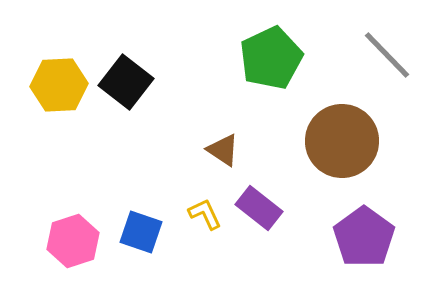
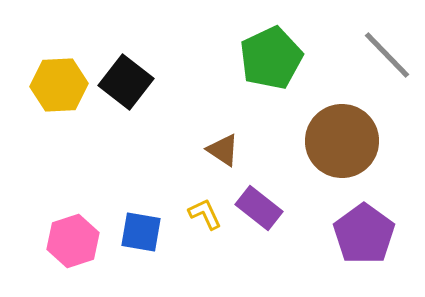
blue square: rotated 9 degrees counterclockwise
purple pentagon: moved 3 px up
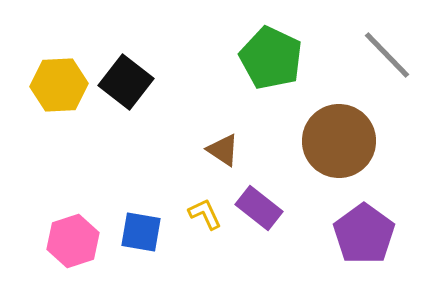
green pentagon: rotated 22 degrees counterclockwise
brown circle: moved 3 px left
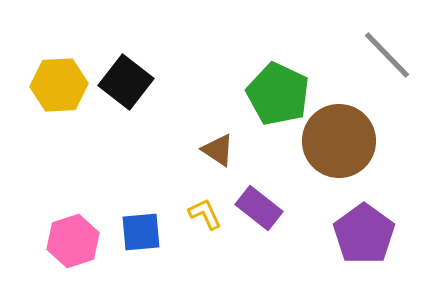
green pentagon: moved 7 px right, 36 px down
brown triangle: moved 5 px left
blue square: rotated 15 degrees counterclockwise
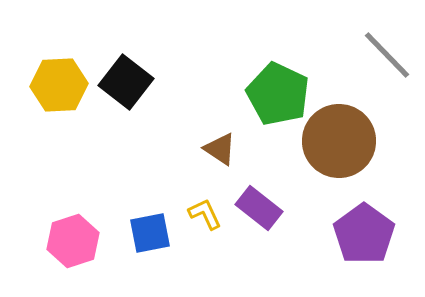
brown triangle: moved 2 px right, 1 px up
blue square: moved 9 px right, 1 px down; rotated 6 degrees counterclockwise
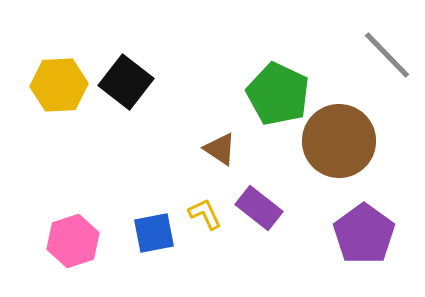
blue square: moved 4 px right
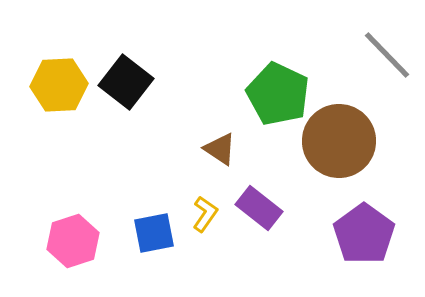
yellow L-shape: rotated 60 degrees clockwise
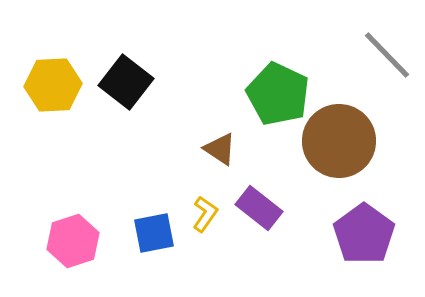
yellow hexagon: moved 6 px left
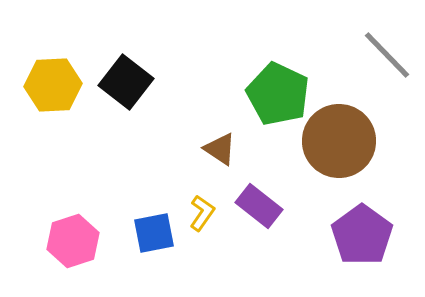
purple rectangle: moved 2 px up
yellow L-shape: moved 3 px left, 1 px up
purple pentagon: moved 2 px left, 1 px down
